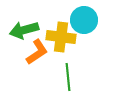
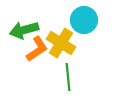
yellow cross: moved 6 px down; rotated 24 degrees clockwise
orange L-shape: moved 3 px up
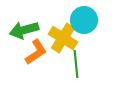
yellow cross: moved 2 px right, 5 px up
orange L-shape: moved 1 px left, 3 px down
green line: moved 8 px right, 13 px up
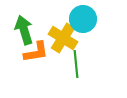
cyan circle: moved 1 px left, 1 px up
green arrow: rotated 88 degrees clockwise
orange L-shape: rotated 24 degrees clockwise
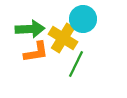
green arrow: moved 6 px right, 1 px up; rotated 104 degrees clockwise
green line: rotated 32 degrees clockwise
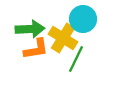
orange L-shape: moved 3 px up
green line: moved 5 px up
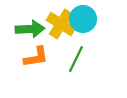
yellow cross: moved 2 px left, 14 px up
orange L-shape: moved 8 px down
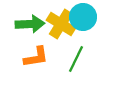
cyan circle: moved 2 px up
green arrow: moved 5 px up
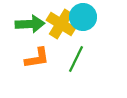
orange L-shape: moved 1 px right, 1 px down
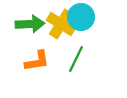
cyan circle: moved 2 px left
orange L-shape: moved 3 px down
